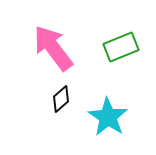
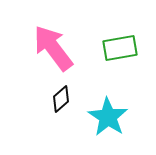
green rectangle: moved 1 px left, 1 px down; rotated 12 degrees clockwise
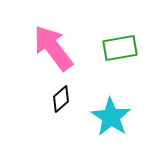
cyan star: moved 3 px right
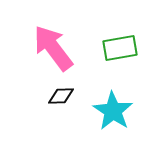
black diamond: moved 3 px up; rotated 40 degrees clockwise
cyan star: moved 2 px right, 6 px up
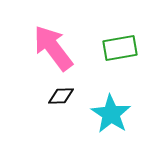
cyan star: moved 2 px left, 3 px down
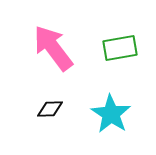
black diamond: moved 11 px left, 13 px down
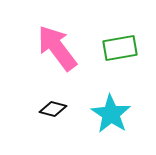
pink arrow: moved 4 px right
black diamond: moved 3 px right; rotated 16 degrees clockwise
